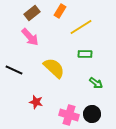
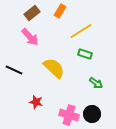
yellow line: moved 4 px down
green rectangle: rotated 16 degrees clockwise
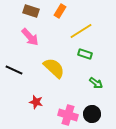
brown rectangle: moved 1 px left, 2 px up; rotated 56 degrees clockwise
pink cross: moved 1 px left
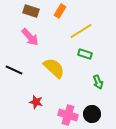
green arrow: moved 2 px right, 1 px up; rotated 32 degrees clockwise
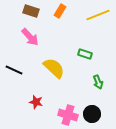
yellow line: moved 17 px right, 16 px up; rotated 10 degrees clockwise
